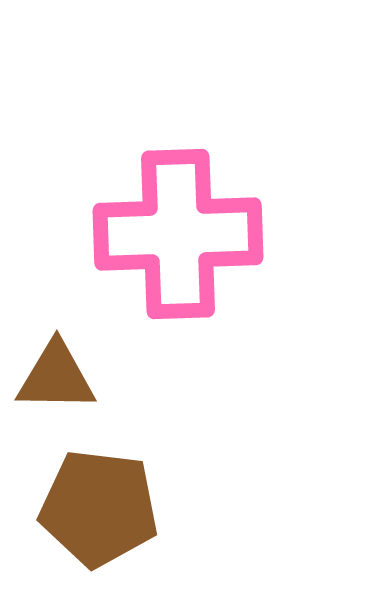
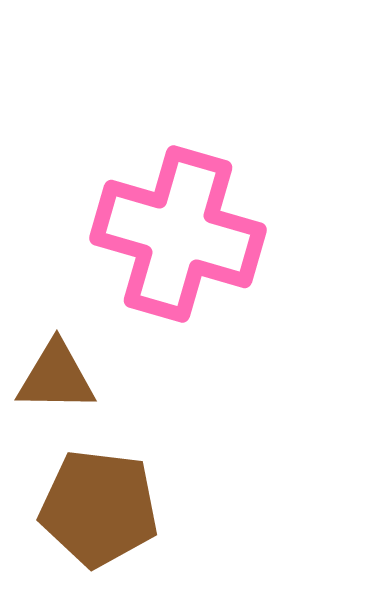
pink cross: rotated 18 degrees clockwise
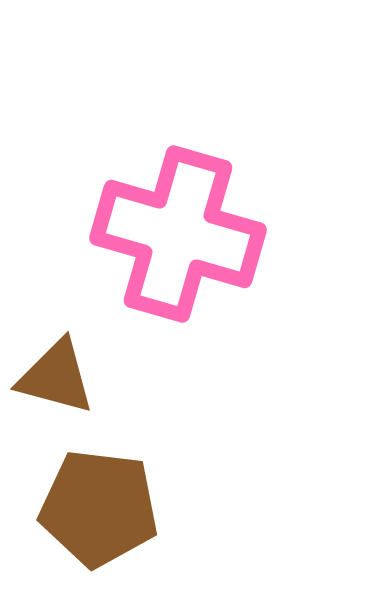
brown triangle: rotated 14 degrees clockwise
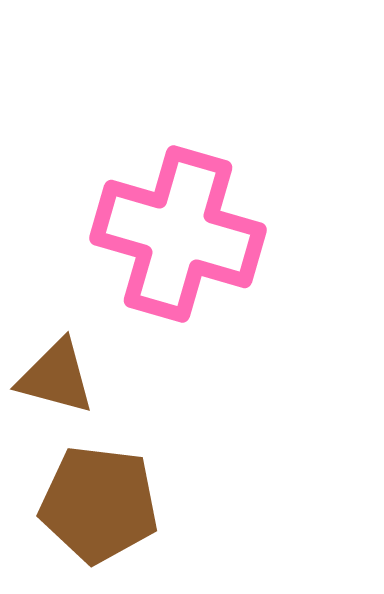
brown pentagon: moved 4 px up
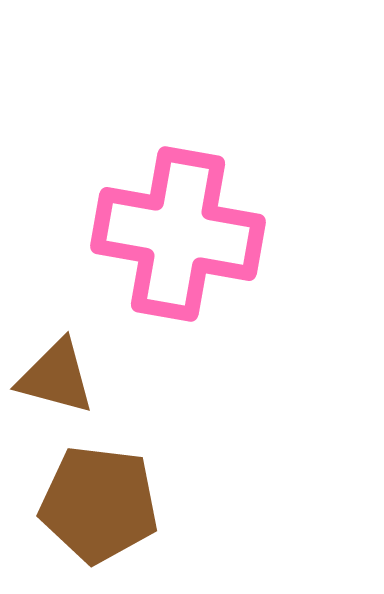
pink cross: rotated 6 degrees counterclockwise
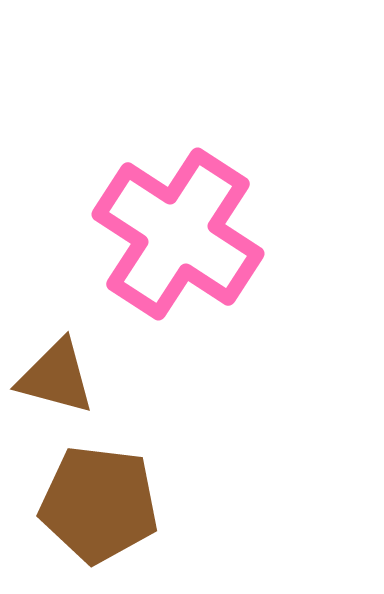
pink cross: rotated 23 degrees clockwise
